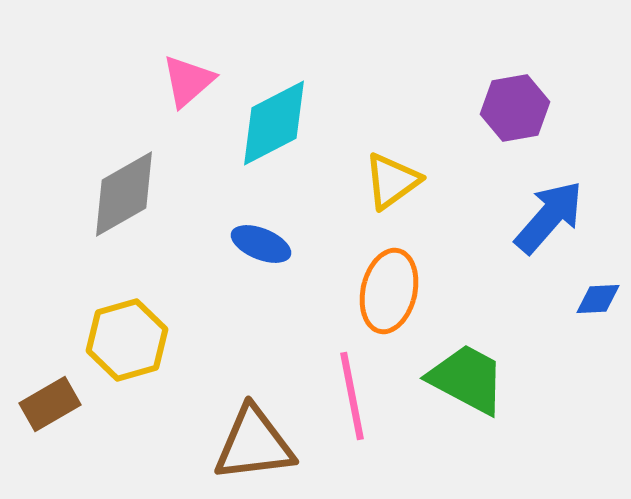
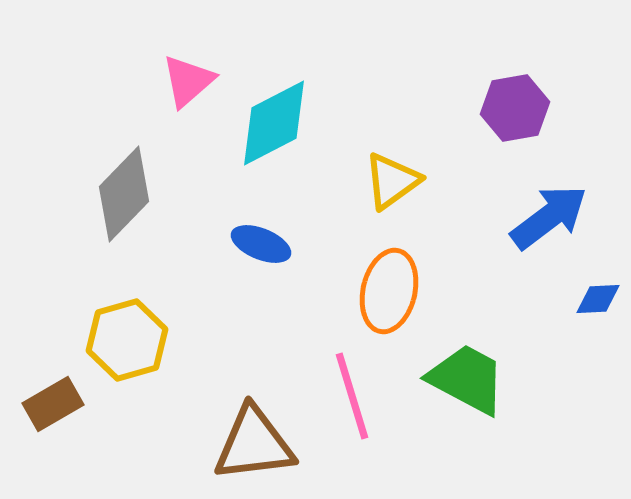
gray diamond: rotated 16 degrees counterclockwise
blue arrow: rotated 12 degrees clockwise
pink line: rotated 6 degrees counterclockwise
brown rectangle: moved 3 px right
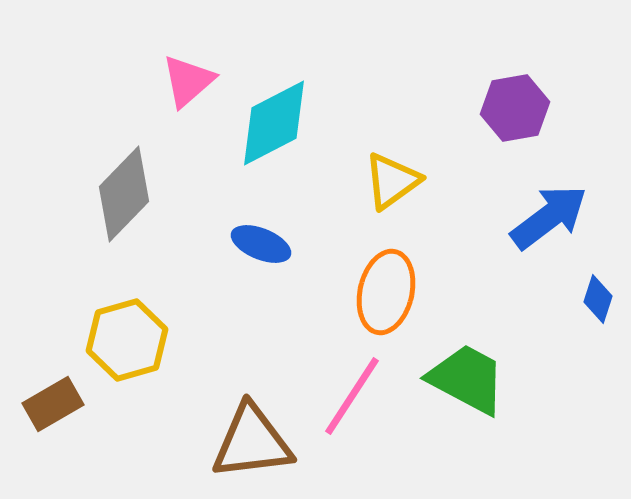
orange ellipse: moved 3 px left, 1 px down
blue diamond: rotated 69 degrees counterclockwise
pink line: rotated 50 degrees clockwise
brown triangle: moved 2 px left, 2 px up
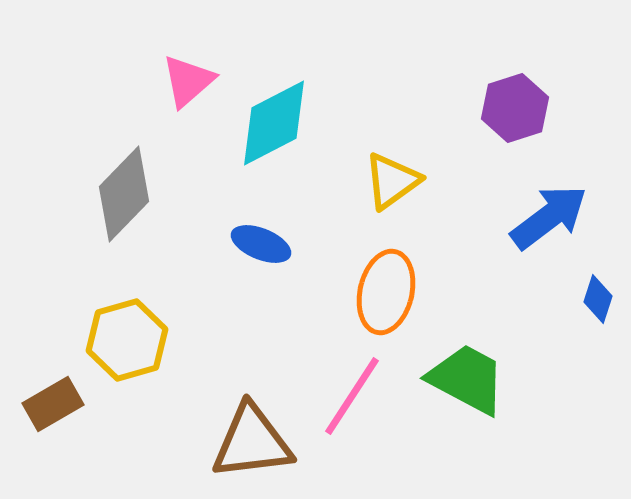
purple hexagon: rotated 8 degrees counterclockwise
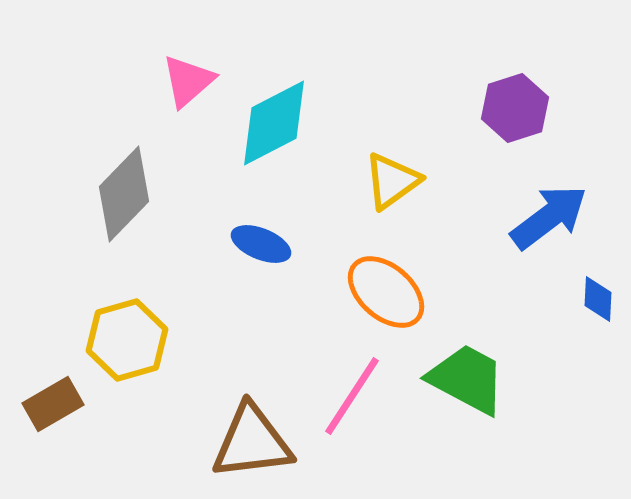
orange ellipse: rotated 62 degrees counterclockwise
blue diamond: rotated 15 degrees counterclockwise
